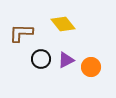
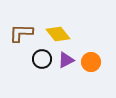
yellow diamond: moved 5 px left, 10 px down
black circle: moved 1 px right
orange circle: moved 5 px up
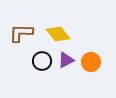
black circle: moved 2 px down
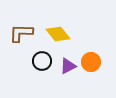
purple triangle: moved 2 px right, 6 px down
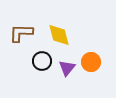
yellow diamond: moved 1 px right, 1 px down; rotated 25 degrees clockwise
purple triangle: moved 1 px left, 2 px down; rotated 24 degrees counterclockwise
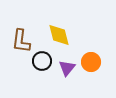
brown L-shape: moved 8 px down; rotated 85 degrees counterclockwise
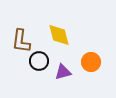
black circle: moved 3 px left
purple triangle: moved 4 px left, 4 px down; rotated 36 degrees clockwise
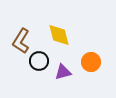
brown L-shape: rotated 25 degrees clockwise
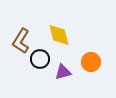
black circle: moved 1 px right, 2 px up
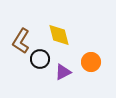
purple triangle: rotated 12 degrees counterclockwise
